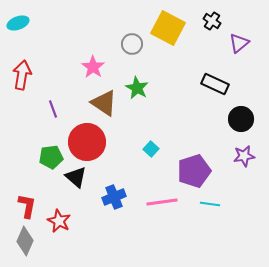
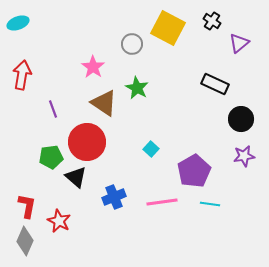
purple pentagon: rotated 12 degrees counterclockwise
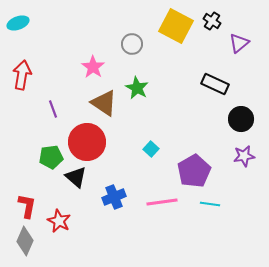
yellow square: moved 8 px right, 2 px up
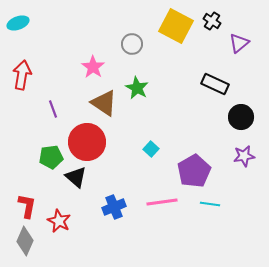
black circle: moved 2 px up
blue cross: moved 10 px down
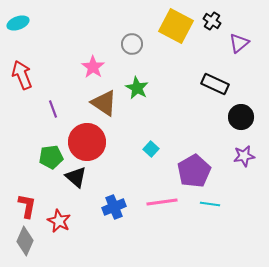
red arrow: rotated 32 degrees counterclockwise
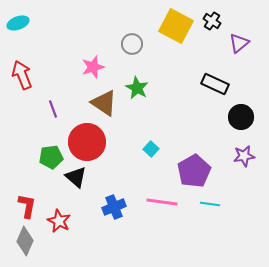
pink star: rotated 20 degrees clockwise
pink line: rotated 16 degrees clockwise
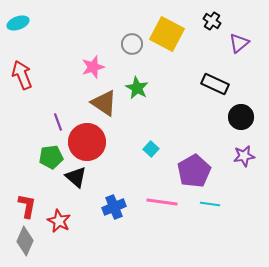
yellow square: moved 9 px left, 8 px down
purple line: moved 5 px right, 13 px down
